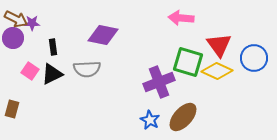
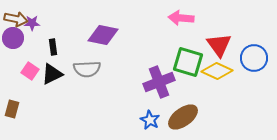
brown arrow: rotated 15 degrees counterclockwise
brown ellipse: rotated 12 degrees clockwise
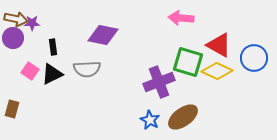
red triangle: rotated 24 degrees counterclockwise
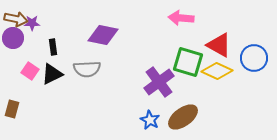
purple cross: rotated 16 degrees counterclockwise
